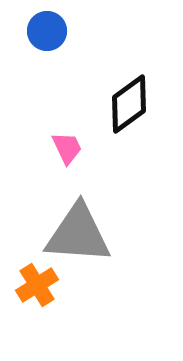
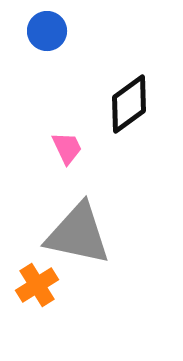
gray triangle: rotated 8 degrees clockwise
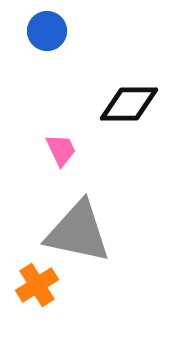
black diamond: rotated 36 degrees clockwise
pink trapezoid: moved 6 px left, 2 px down
gray triangle: moved 2 px up
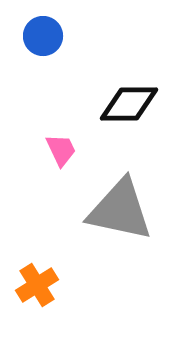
blue circle: moved 4 px left, 5 px down
gray triangle: moved 42 px right, 22 px up
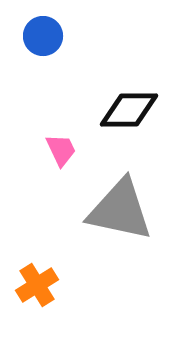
black diamond: moved 6 px down
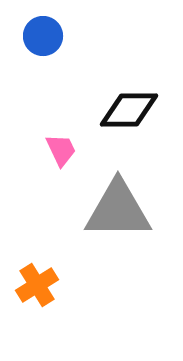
gray triangle: moved 2 px left; rotated 12 degrees counterclockwise
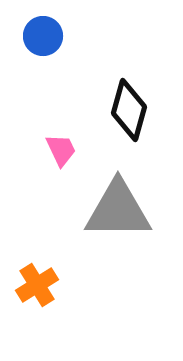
black diamond: rotated 74 degrees counterclockwise
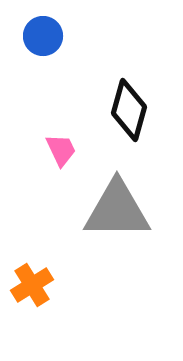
gray triangle: moved 1 px left
orange cross: moved 5 px left
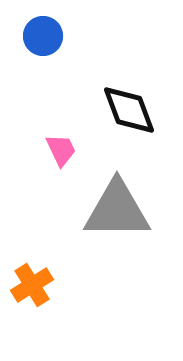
black diamond: rotated 36 degrees counterclockwise
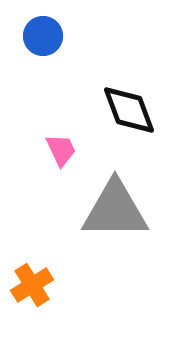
gray triangle: moved 2 px left
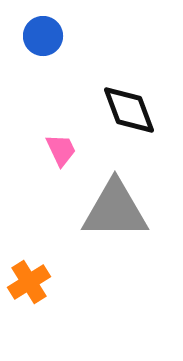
orange cross: moved 3 px left, 3 px up
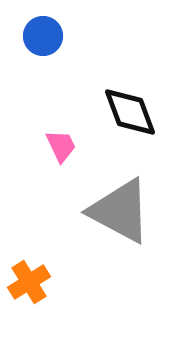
black diamond: moved 1 px right, 2 px down
pink trapezoid: moved 4 px up
gray triangle: moved 5 px right, 1 px down; rotated 28 degrees clockwise
